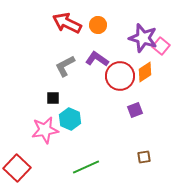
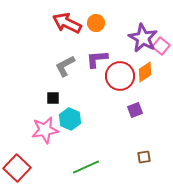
orange circle: moved 2 px left, 2 px up
purple star: rotated 12 degrees clockwise
purple L-shape: rotated 40 degrees counterclockwise
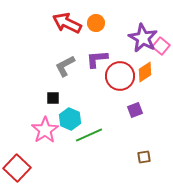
pink star: rotated 24 degrees counterclockwise
green line: moved 3 px right, 32 px up
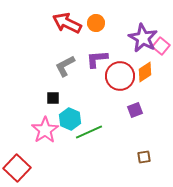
green line: moved 3 px up
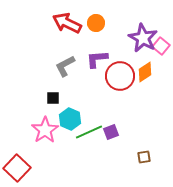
purple square: moved 24 px left, 22 px down
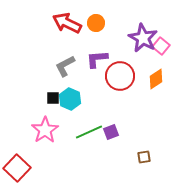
orange diamond: moved 11 px right, 7 px down
cyan hexagon: moved 20 px up
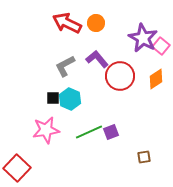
purple L-shape: rotated 55 degrees clockwise
pink star: moved 1 px right; rotated 24 degrees clockwise
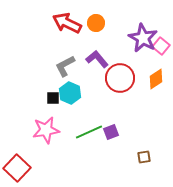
red circle: moved 2 px down
cyan hexagon: moved 6 px up
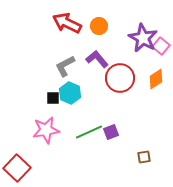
orange circle: moved 3 px right, 3 px down
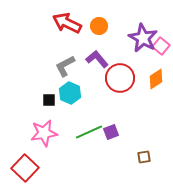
black square: moved 4 px left, 2 px down
pink star: moved 2 px left, 3 px down
red square: moved 8 px right
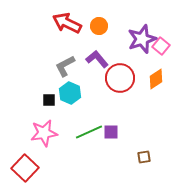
purple star: moved 1 px left, 1 px down; rotated 24 degrees clockwise
purple square: rotated 21 degrees clockwise
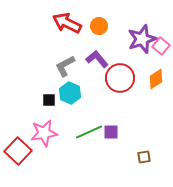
red square: moved 7 px left, 17 px up
